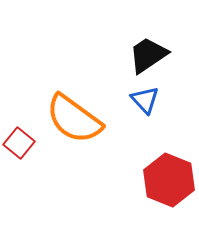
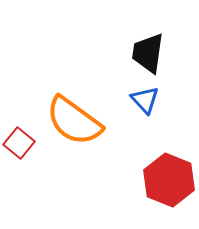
black trapezoid: moved 2 px up; rotated 48 degrees counterclockwise
orange semicircle: moved 2 px down
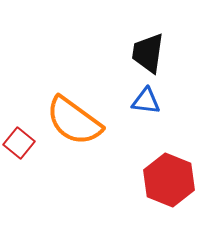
blue triangle: moved 1 px right, 1 px down; rotated 40 degrees counterclockwise
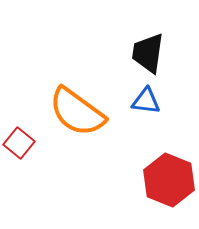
orange semicircle: moved 3 px right, 9 px up
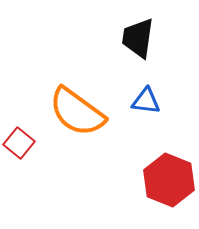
black trapezoid: moved 10 px left, 15 px up
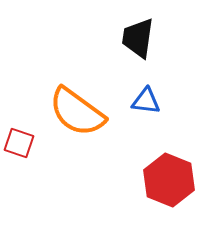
red square: rotated 20 degrees counterclockwise
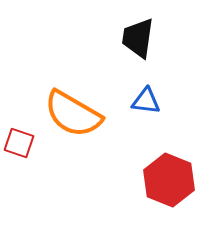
orange semicircle: moved 4 px left, 2 px down; rotated 6 degrees counterclockwise
